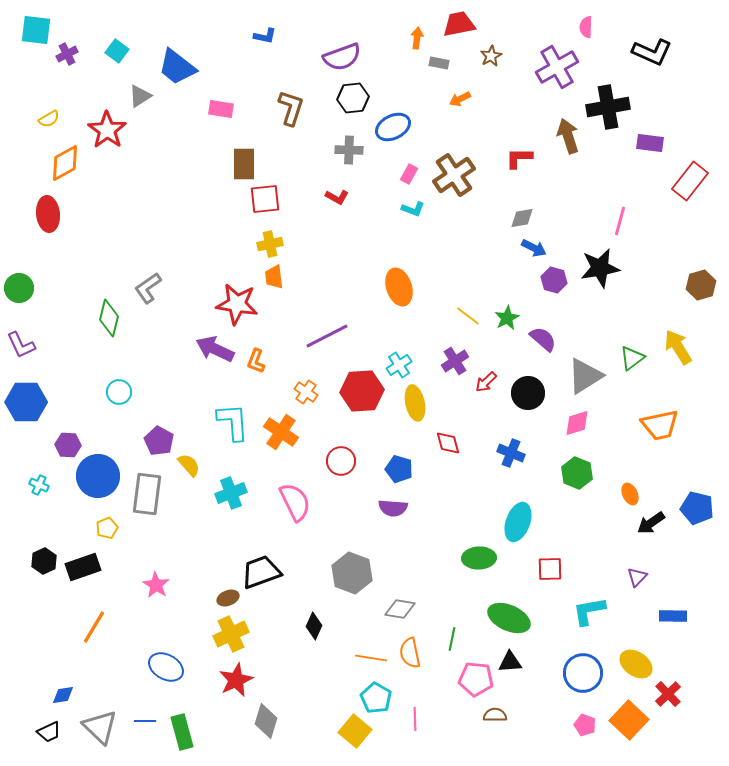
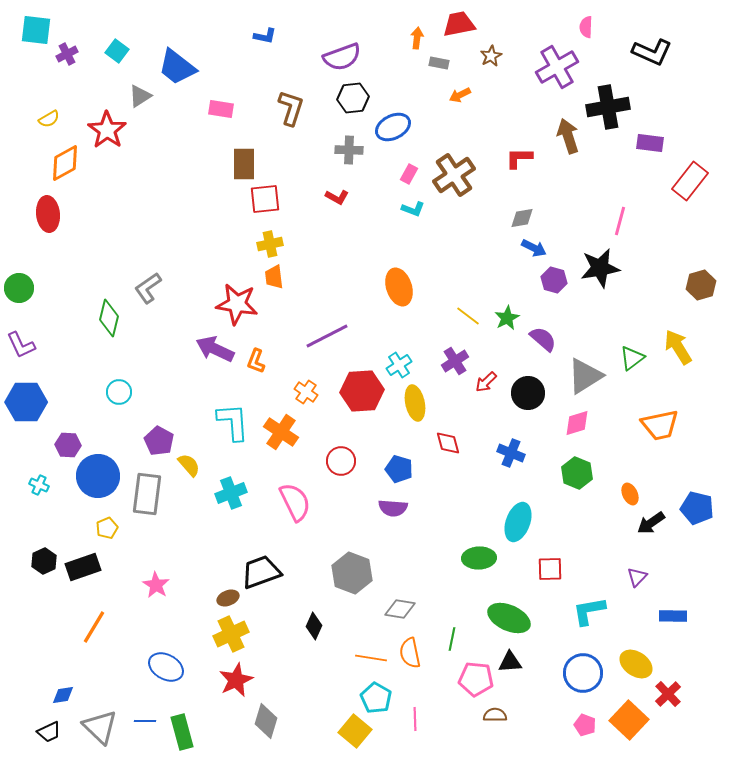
orange arrow at (460, 99): moved 4 px up
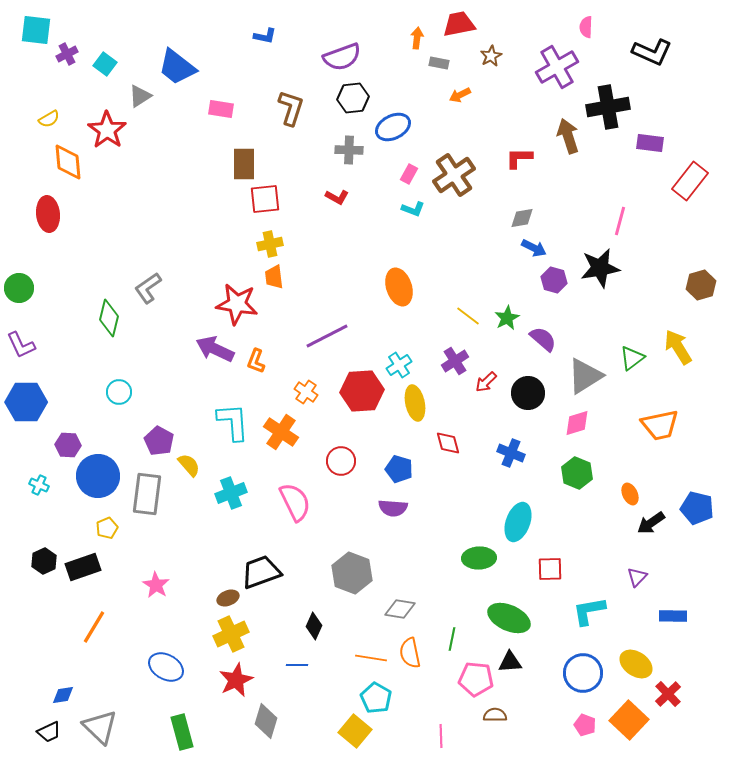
cyan square at (117, 51): moved 12 px left, 13 px down
orange diamond at (65, 163): moved 3 px right, 1 px up; rotated 66 degrees counterclockwise
pink line at (415, 719): moved 26 px right, 17 px down
blue line at (145, 721): moved 152 px right, 56 px up
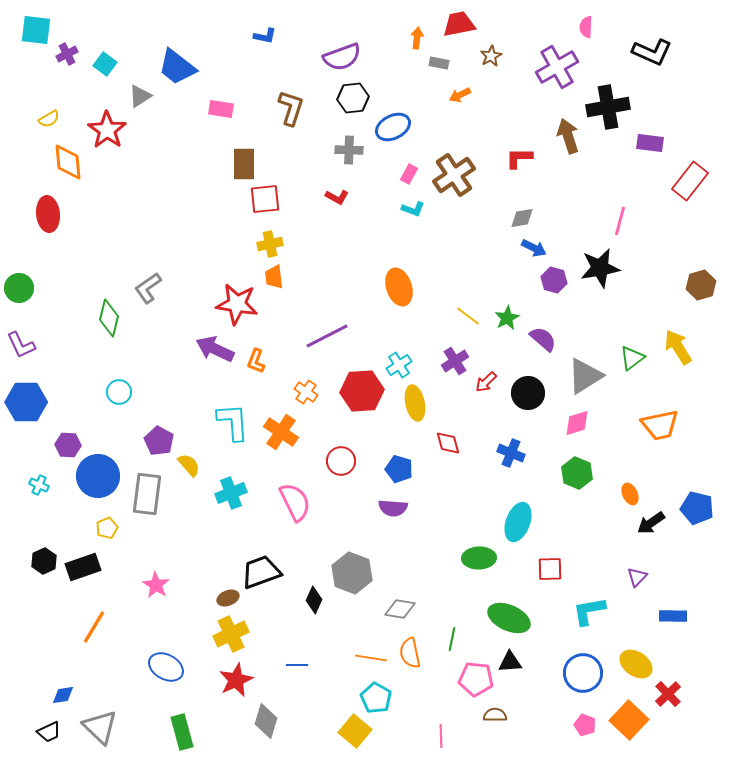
black diamond at (314, 626): moved 26 px up
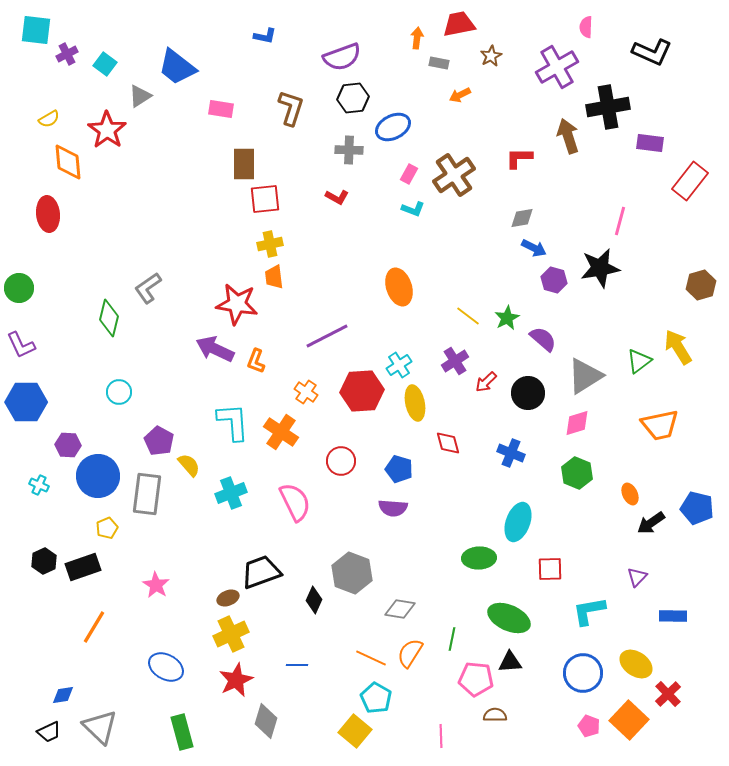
green triangle at (632, 358): moved 7 px right, 3 px down
orange semicircle at (410, 653): rotated 44 degrees clockwise
orange line at (371, 658): rotated 16 degrees clockwise
pink pentagon at (585, 725): moved 4 px right, 1 px down
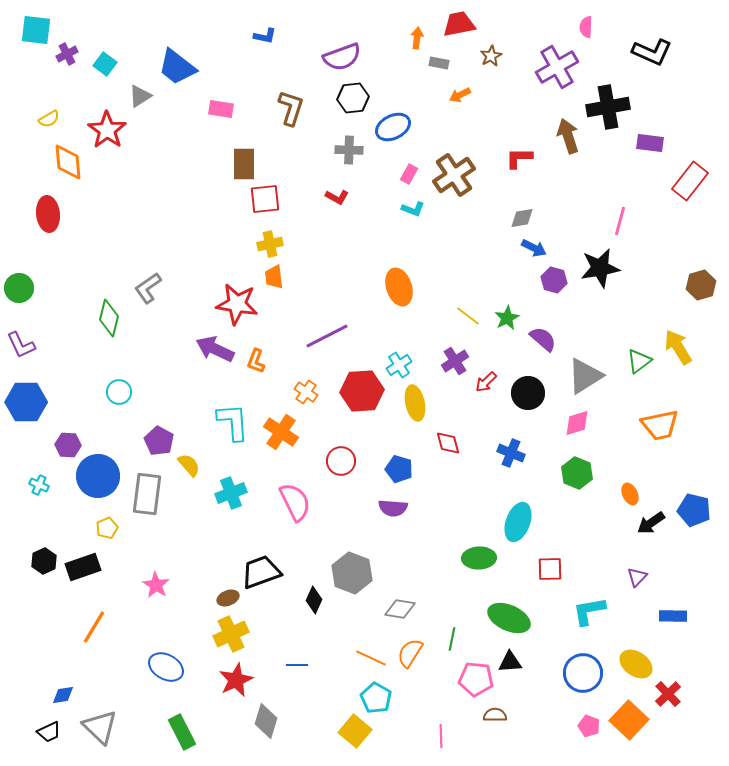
blue pentagon at (697, 508): moved 3 px left, 2 px down
green rectangle at (182, 732): rotated 12 degrees counterclockwise
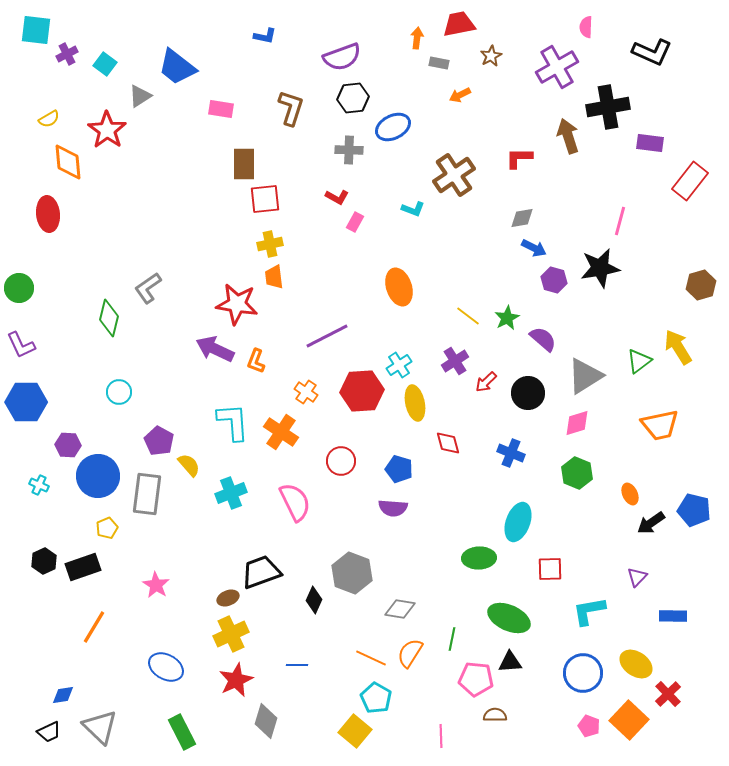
pink rectangle at (409, 174): moved 54 px left, 48 px down
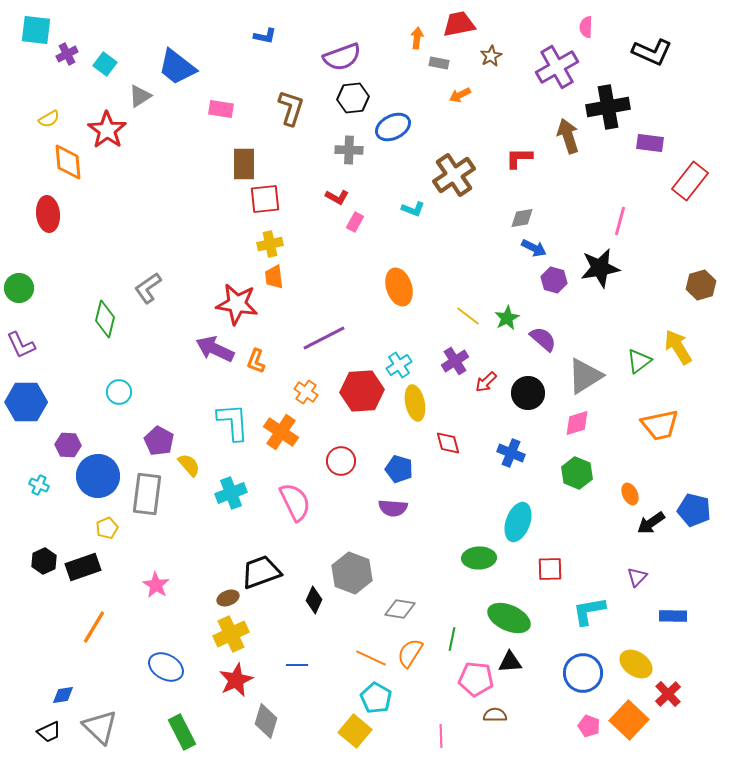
green diamond at (109, 318): moved 4 px left, 1 px down
purple line at (327, 336): moved 3 px left, 2 px down
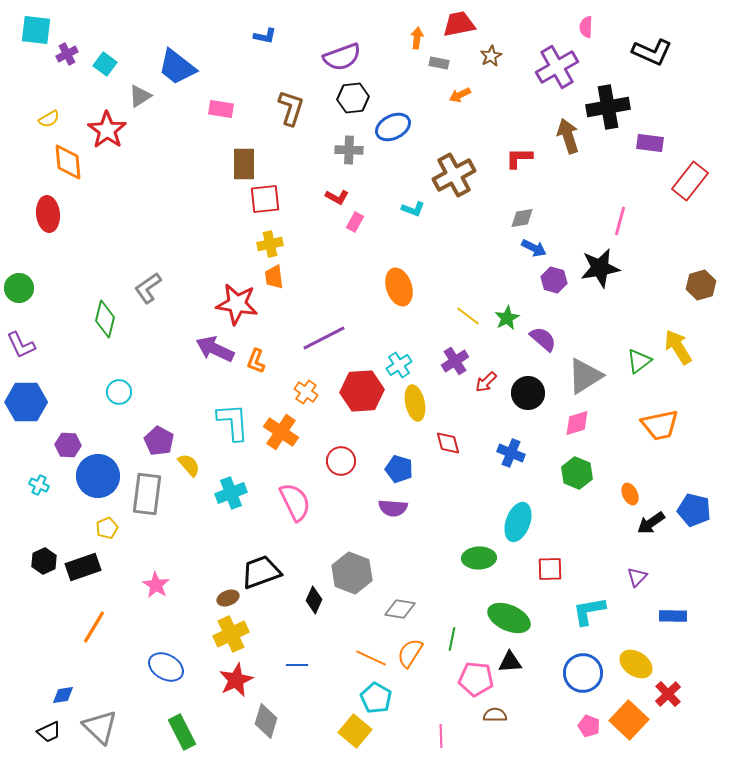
brown cross at (454, 175): rotated 6 degrees clockwise
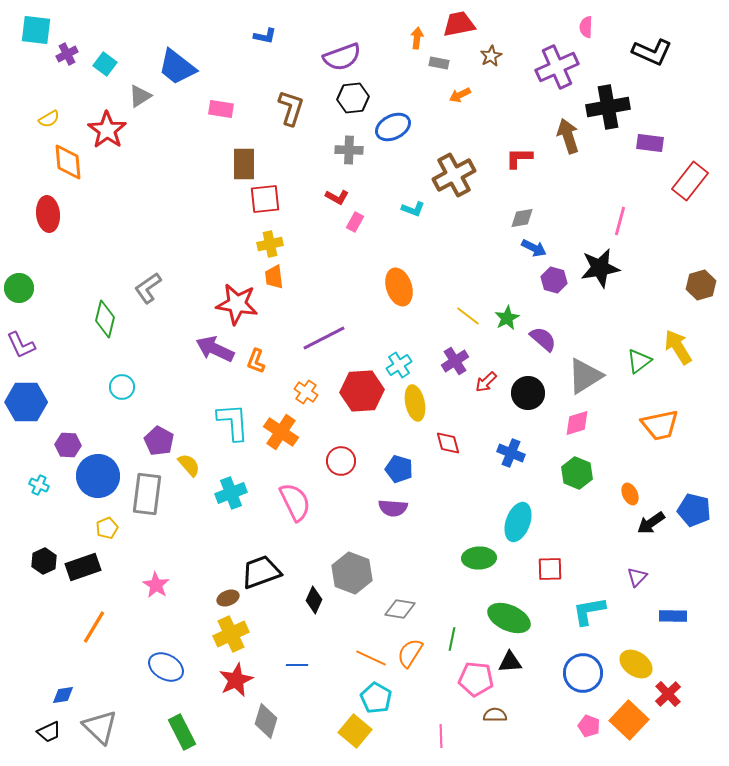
purple cross at (557, 67): rotated 6 degrees clockwise
cyan circle at (119, 392): moved 3 px right, 5 px up
